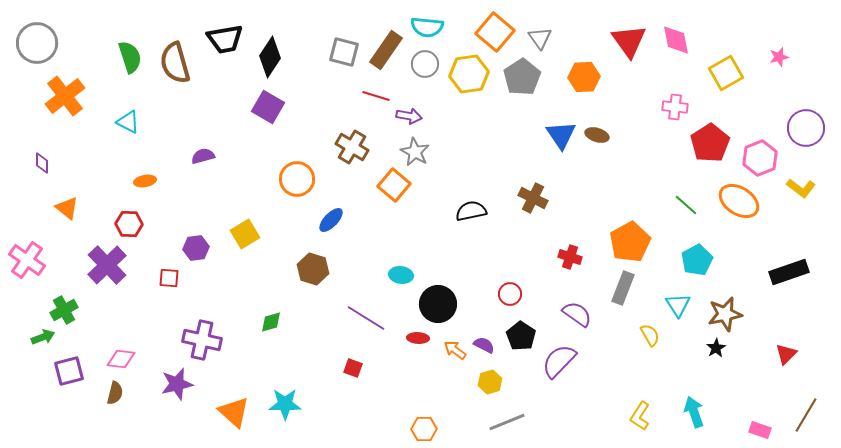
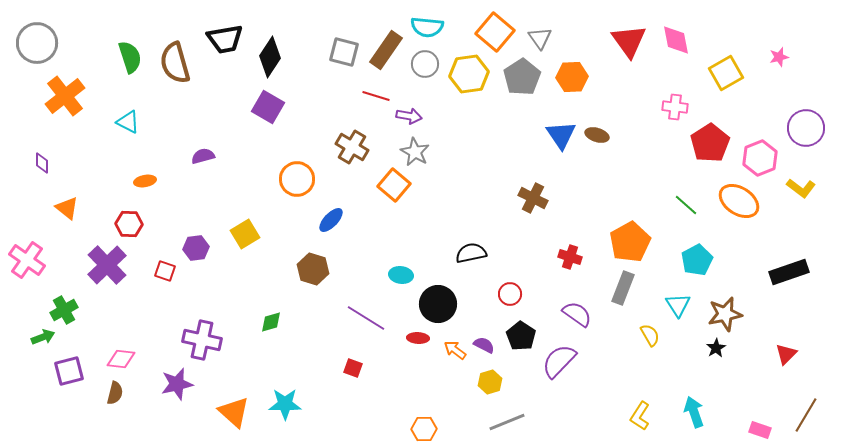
orange hexagon at (584, 77): moved 12 px left
black semicircle at (471, 211): moved 42 px down
red square at (169, 278): moved 4 px left, 7 px up; rotated 15 degrees clockwise
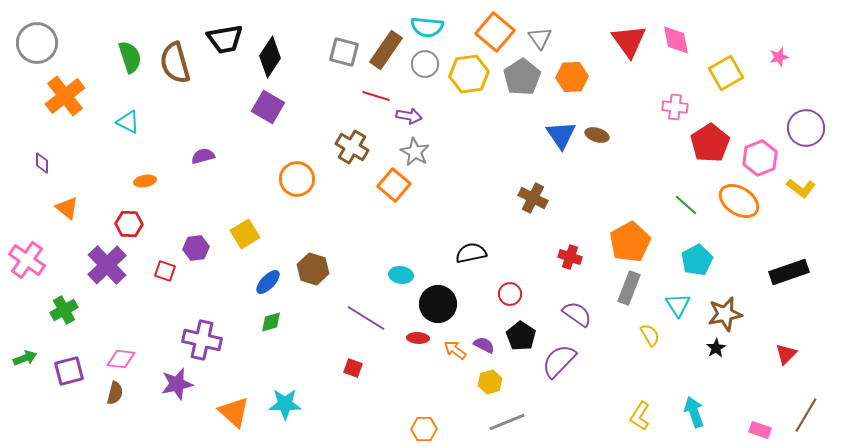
blue ellipse at (331, 220): moved 63 px left, 62 px down
gray rectangle at (623, 288): moved 6 px right
green arrow at (43, 337): moved 18 px left, 21 px down
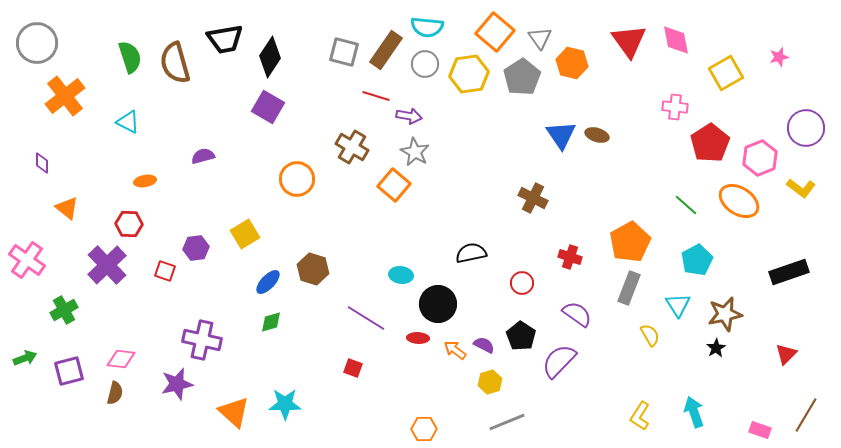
orange hexagon at (572, 77): moved 14 px up; rotated 16 degrees clockwise
red circle at (510, 294): moved 12 px right, 11 px up
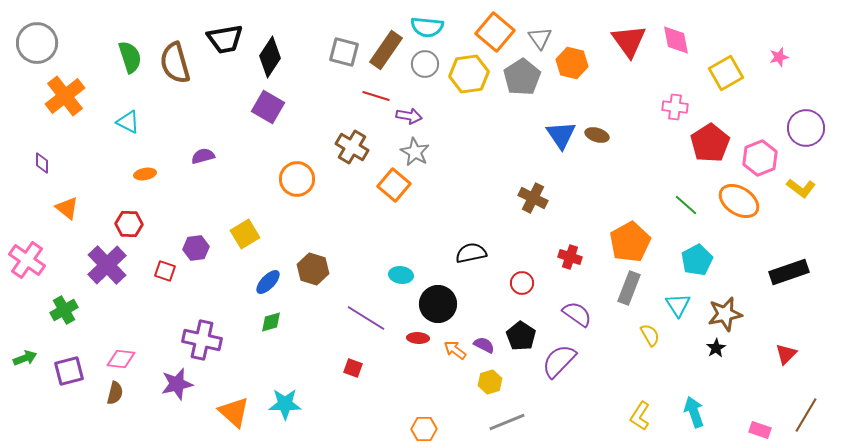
orange ellipse at (145, 181): moved 7 px up
